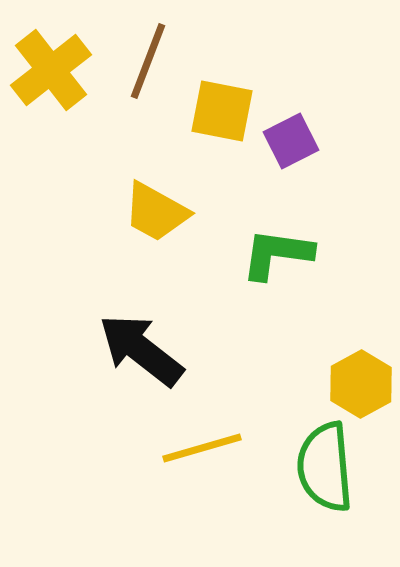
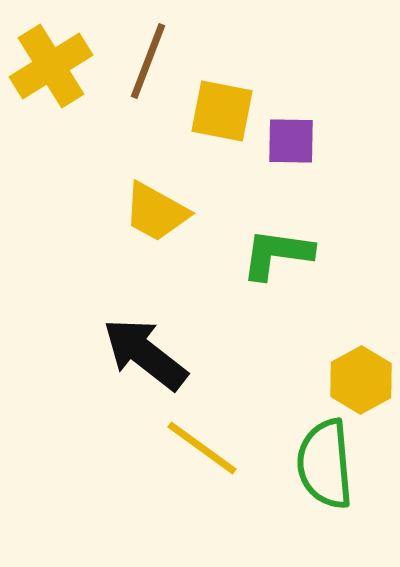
yellow cross: moved 4 px up; rotated 6 degrees clockwise
purple square: rotated 28 degrees clockwise
black arrow: moved 4 px right, 4 px down
yellow hexagon: moved 4 px up
yellow line: rotated 52 degrees clockwise
green semicircle: moved 3 px up
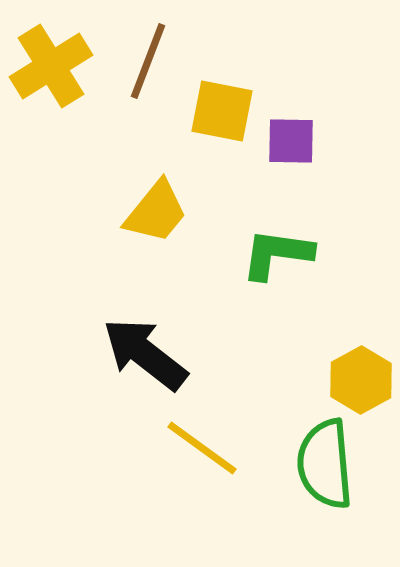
yellow trapezoid: rotated 80 degrees counterclockwise
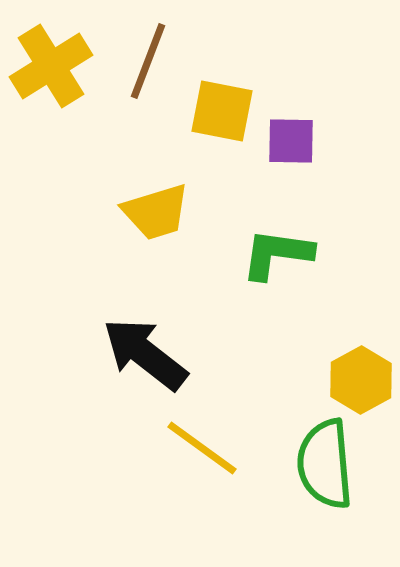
yellow trapezoid: rotated 34 degrees clockwise
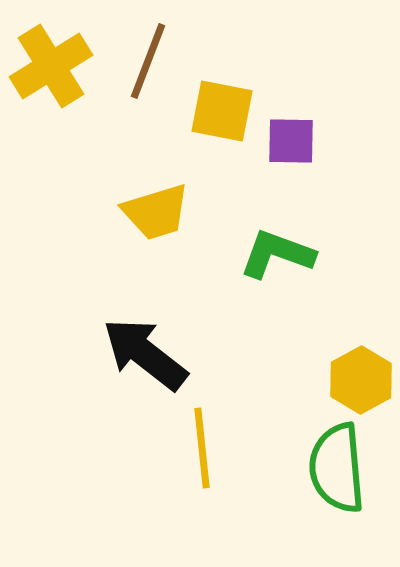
green L-shape: rotated 12 degrees clockwise
yellow line: rotated 48 degrees clockwise
green semicircle: moved 12 px right, 4 px down
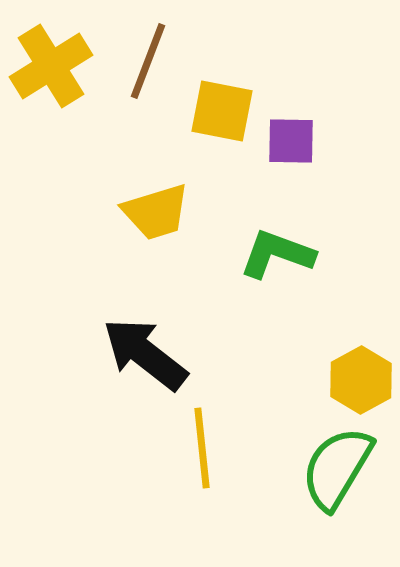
green semicircle: rotated 36 degrees clockwise
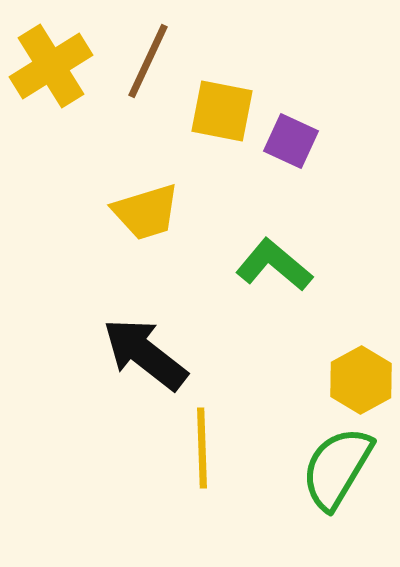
brown line: rotated 4 degrees clockwise
purple square: rotated 24 degrees clockwise
yellow trapezoid: moved 10 px left
green L-shape: moved 3 px left, 11 px down; rotated 20 degrees clockwise
yellow line: rotated 4 degrees clockwise
